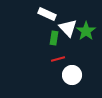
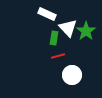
red line: moved 3 px up
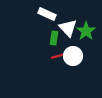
white circle: moved 1 px right, 19 px up
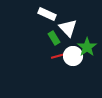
green star: moved 1 px right, 16 px down
green rectangle: rotated 40 degrees counterclockwise
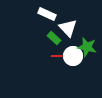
green rectangle: rotated 16 degrees counterclockwise
green star: rotated 24 degrees counterclockwise
red line: rotated 16 degrees clockwise
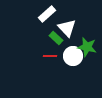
white rectangle: rotated 66 degrees counterclockwise
white triangle: moved 1 px left
green rectangle: moved 2 px right
red line: moved 8 px left
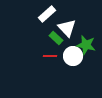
green star: moved 1 px left, 2 px up
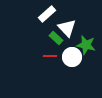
white circle: moved 1 px left, 1 px down
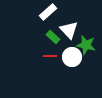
white rectangle: moved 1 px right, 2 px up
white triangle: moved 2 px right, 2 px down
green rectangle: moved 3 px left, 1 px up
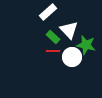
red line: moved 3 px right, 5 px up
